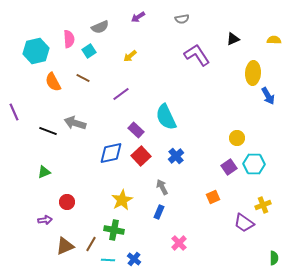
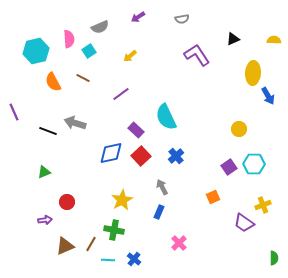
yellow circle at (237, 138): moved 2 px right, 9 px up
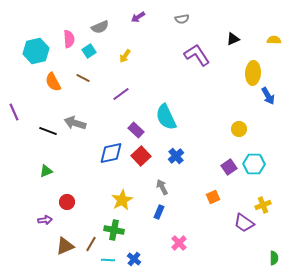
yellow arrow at (130, 56): moved 5 px left; rotated 16 degrees counterclockwise
green triangle at (44, 172): moved 2 px right, 1 px up
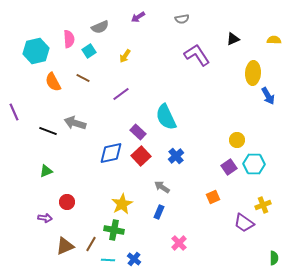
yellow circle at (239, 129): moved 2 px left, 11 px down
purple rectangle at (136, 130): moved 2 px right, 2 px down
gray arrow at (162, 187): rotated 28 degrees counterclockwise
yellow star at (122, 200): moved 4 px down
purple arrow at (45, 220): moved 2 px up; rotated 16 degrees clockwise
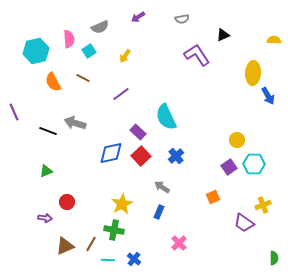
black triangle at (233, 39): moved 10 px left, 4 px up
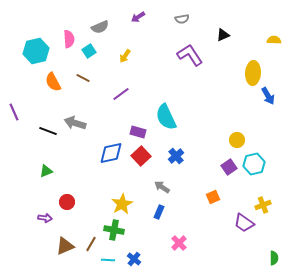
purple L-shape at (197, 55): moved 7 px left
purple rectangle at (138, 132): rotated 28 degrees counterclockwise
cyan hexagon at (254, 164): rotated 15 degrees counterclockwise
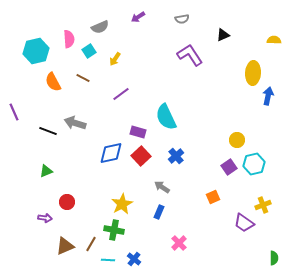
yellow arrow at (125, 56): moved 10 px left, 3 px down
blue arrow at (268, 96): rotated 138 degrees counterclockwise
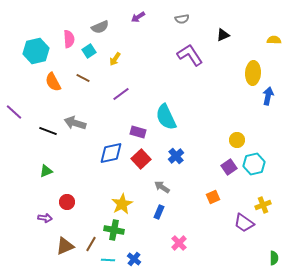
purple line at (14, 112): rotated 24 degrees counterclockwise
red square at (141, 156): moved 3 px down
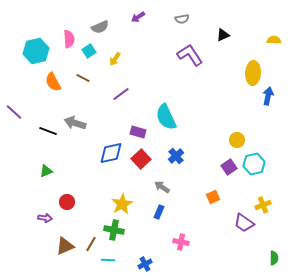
pink cross at (179, 243): moved 2 px right, 1 px up; rotated 35 degrees counterclockwise
blue cross at (134, 259): moved 11 px right, 5 px down; rotated 24 degrees clockwise
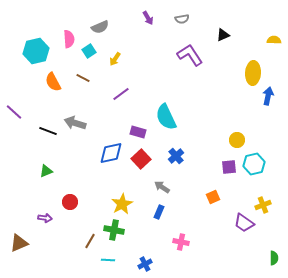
purple arrow at (138, 17): moved 10 px right, 1 px down; rotated 88 degrees counterclockwise
purple square at (229, 167): rotated 28 degrees clockwise
red circle at (67, 202): moved 3 px right
brown line at (91, 244): moved 1 px left, 3 px up
brown triangle at (65, 246): moved 46 px left, 3 px up
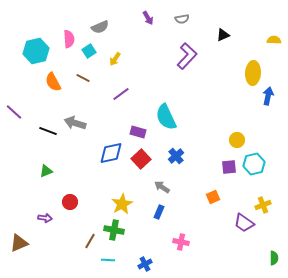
purple L-shape at (190, 55): moved 3 px left, 1 px down; rotated 76 degrees clockwise
